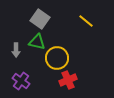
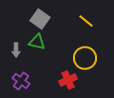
yellow circle: moved 28 px right
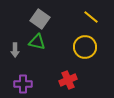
yellow line: moved 5 px right, 4 px up
gray arrow: moved 1 px left
yellow circle: moved 11 px up
purple cross: moved 2 px right, 3 px down; rotated 36 degrees counterclockwise
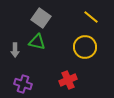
gray square: moved 1 px right, 1 px up
purple cross: rotated 18 degrees clockwise
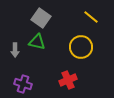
yellow circle: moved 4 px left
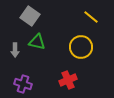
gray square: moved 11 px left, 2 px up
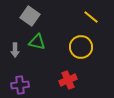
purple cross: moved 3 px left, 1 px down; rotated 24 degrees counterclockwise
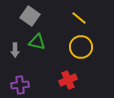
yellow line: moved 12 px left, 1 px down
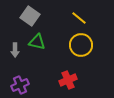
yellow circle: moved 2 px up
purple cross: rotated 18 degrees counterclockwise
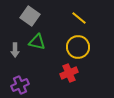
yellow circle: moved 3 px left, 2 px down
red cross: moved 1 px right, 7 px up
